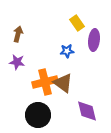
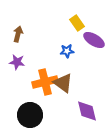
purple ellipse: rotated 65 degrees counterclockwise
black circle: moved 8 px left
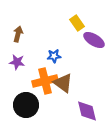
blue star: moved 13 px left, 5 px down
orange cross: moved 1 px up
black circle: moved 4 px left, 10 px up
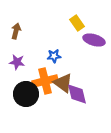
brown arrow: moved 2 px left, 3 px up
purple ellipse: rotated 15 degrees counterclockwise
black circle: moved 11 px up
purple diamond: moved 10 px left, 17 px up
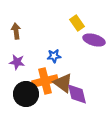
brown arrow: rotated 21 degrees counterclockwise
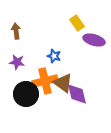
blue star: rotated 24 degrees clockwise
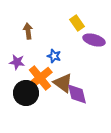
brown arrow: moved 12 px right
orange cross: moved 5 px left, 3 px up; rotated 25 degrees counterclockwise
black circle: moved 1 px up
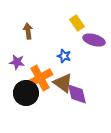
blue star: moved 10 px right
orange cross: rotated 10 degrees clockwise
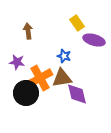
brown triangle: moved 1 px left, 5 px up; rotated 45 degrees counterclockwise
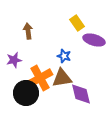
purple star: moved 3 px left, 2 px up; rotated 21 degrees counterclockwise
purple diamond: moved 4 px right
